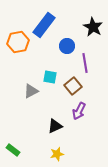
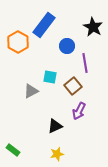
orange hexagon: rotated 20 degrees counterclockwise
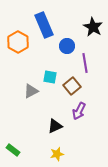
blue rectangle: rotated 60 degrees counterclockwise
brown square: moved 1 px left
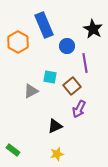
black star: moved 2 px down
purple arrow: moved 2 px up
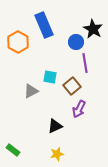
blue circle: moved 9 px right, 4 px up
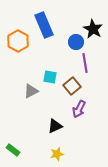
orange hexagon: moved 1 px up
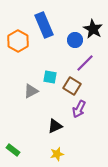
blue circle: moved 1 px left, 2 px up
purple line: rotated 54 degrees clockwise
brown square: rotated 18 degrees counterclockwise
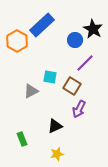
blue rectangle: moved 2 px left; rotated 70 degrees clockwise
orange hexagon: moved 1 px left
green rectangle: moved 9 px right, 11 px up; rotated 32 degrees clockwise
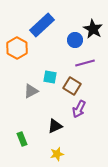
orange hexagon: moved 7 px down
purple line: rotated 30 degrees clockwise
